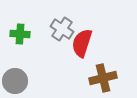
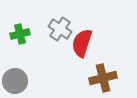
gray cross: moved 2 px left
green cross: rotated 18 degrees counterclockwise
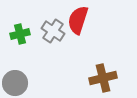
gray cross: moved 7 px left, 2 px down
red semicircle: moved 4 px left, 23 px up
gray circle: moved 2 px down
